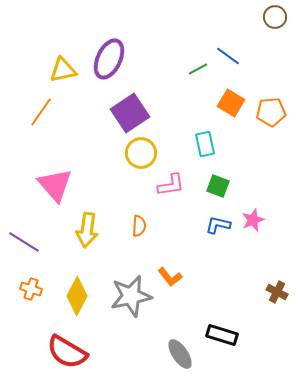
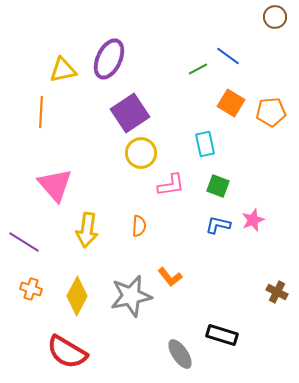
orange line: rotated 32 degrees counterclockwise
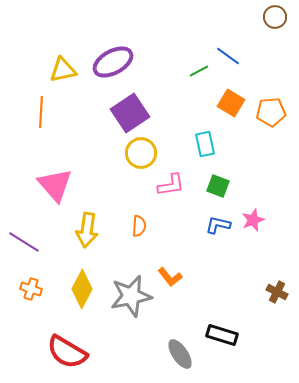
purple ellipse: moved 4 px right, 3 px down; rotated 36 degrees clockwise
green line: moved 1 px right, 2 px down
yellow diamond: moved 5 px right, 7 px up
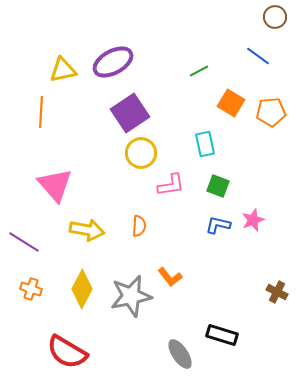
blue line: moved 30 px right
yellow arrow: rotated 88 degrees counterclockwise
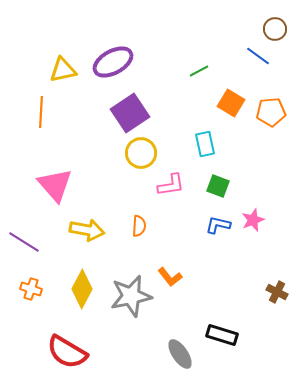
brown circle: moved 12 px down
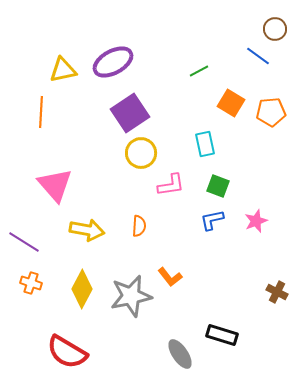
pink star: moved 3 px right, 1 px down
blue L-shape: moved 6 px left, 5 px up; rotated 25 degrees counterclockwise
orange cross: moved 6 px up
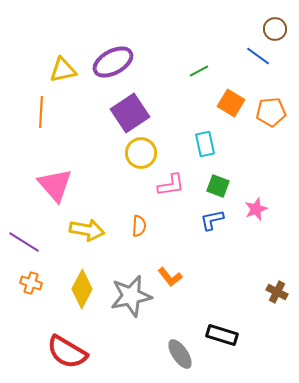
pink star: moved 12 px up
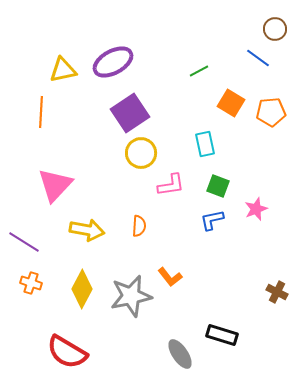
blue line: moved 2 px down
pink triangle: rotated 24 degrees clockwise
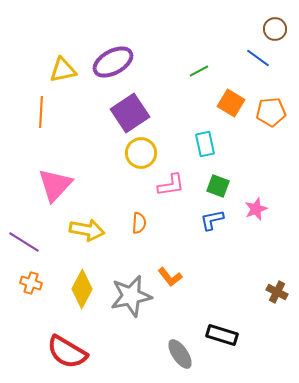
orange semicircle: moved 3 px up
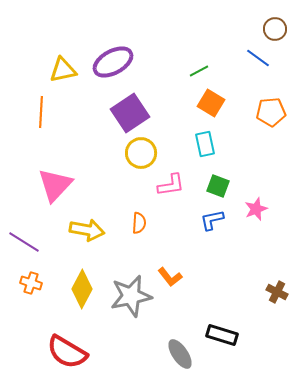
orange square: moved 20 px left
